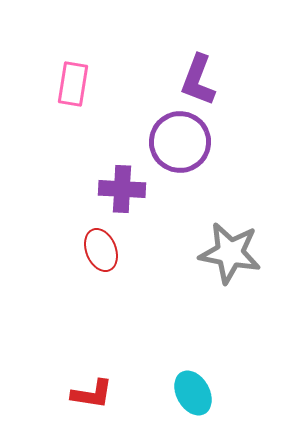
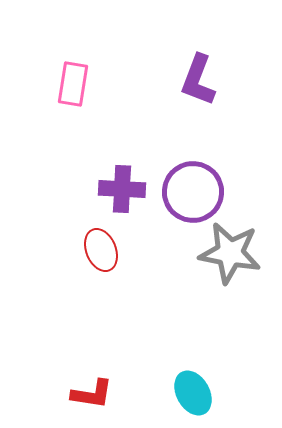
purple circle: moved 13 px right, 50 px down
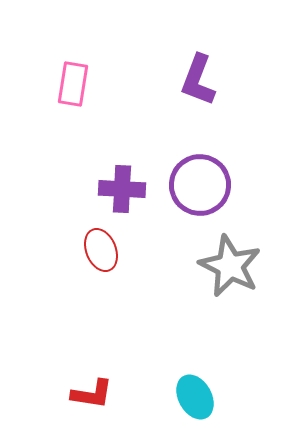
purple circle: moved 7 px right, 7 px up
gray star: moved 13 px down; rotated 16 degrees clockwise
cyan ellipse: moved 2 px right, 4 px down
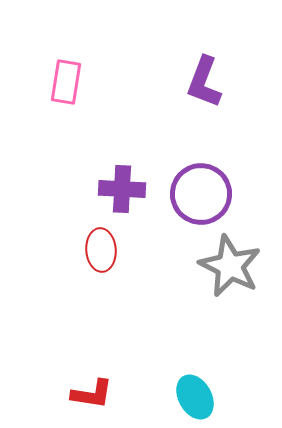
purple L-shape: moved 6 px right, 2 px down
pink rectangle: moved 7 px left, 2 px up
purple circle: moved 1 px right, 9 px down
red ellipse: rotated 18 degrees clockwise
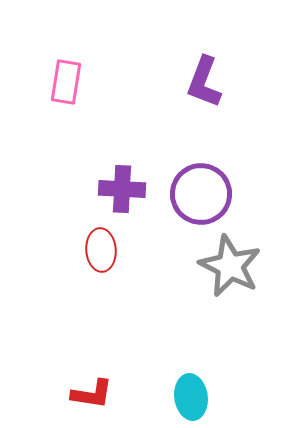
cyan ellipse: moved 4 px left; rotated 21 degrees clockwise
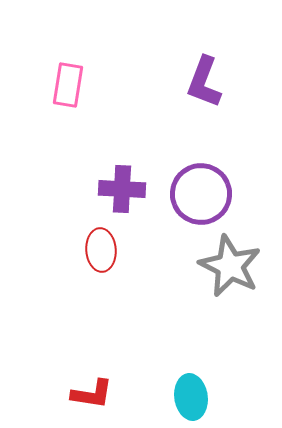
pink rectangle: moved 2 px right, 3 px down
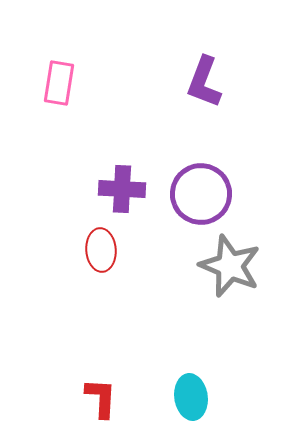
pink rectangle: moved 9 px left, 2 px up
gray star: rotated 4 degrees counterclockwise
red L-shape: moved 9 px right, 4 px down; rotated 96 degrees counterclockwise
